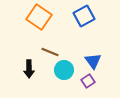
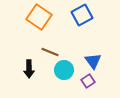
blue square: moved 2 px left, 1 px up
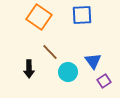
blue square: rotated 25 degrees clockwise
brown line: rotated 24 degrees clockwise
cyan circle: moved 4 px right, 2 px down
purple square: moved 16 px right
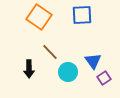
purple square: moved 3 px up
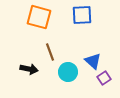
orange square: rotated 20 degrees counterclockwise
brown line: rotated 24 degrees clockwise
blue triangle: rotated 12 degrees counterclockwise
black arrow: rotated 78 degrees counterclockwise
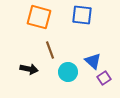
blue square: rotated 10 degrees clockwise
brown line: moved 2 px up
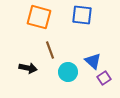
black arrow: moved 1 px left, 1 px up
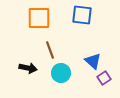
orange square: moved 1 px down; rotated 15 degrees counterclockwise
cyan circle: moved 7 px left, 1 px down
